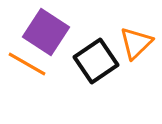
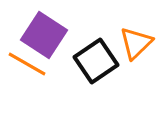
purple square: moved 2 px left, 3 px down
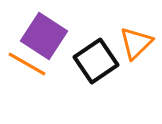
purple square: moved 1 px down
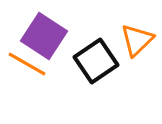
orange triangle: moved 1 px right, 3 px up
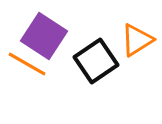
orange triangle: rotated 12 degrees clockwise
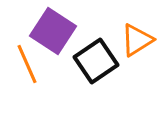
purple square: moved 9 px right, 5 px up
orange line: rotated 36 degrees clockwise
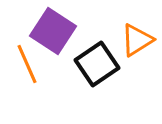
black square: moved 1 px right, 3 px down
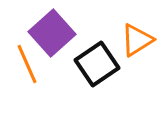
purple square: moved 1 px left, 2 px down; rotated 15 degrees clockwise
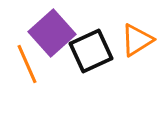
black square: moved 6 px left, 13 px up; rotated 9 degrees clockwise
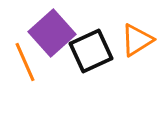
orange line: moved 2 px left, 2 px up
